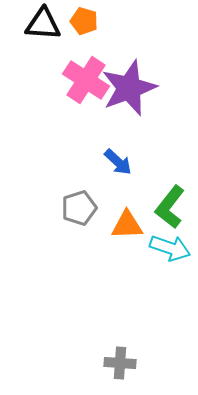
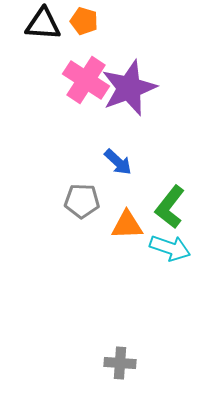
gray pentagon: moved 3 px right, 7 px up; rotated 20 degrees clockwise
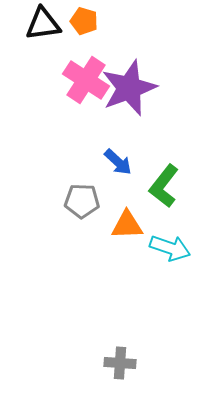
black triangle: rotated 12 degrees counterclockwise
green L-shape: moved 6 px left, 21 px up
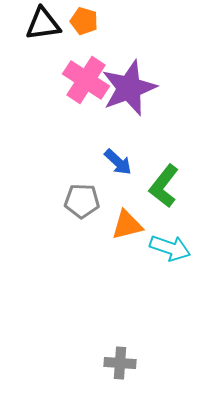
orange triangle: rotated 12 degrees counterclockwise
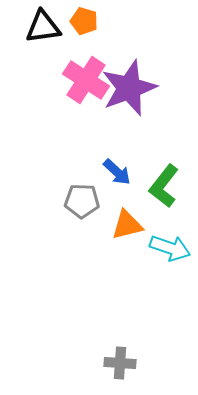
black triangle: moved 3 px down
blue arrow: moved 1 px left, 10 px down
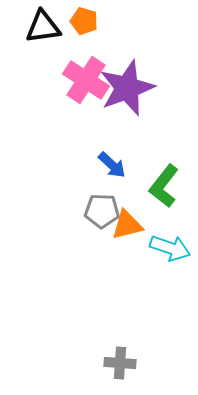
purple star: moved 2 px left
blue arrow: moved 5 px left, 7 px up
gray pentagon: moved 20 px right, 10 px down
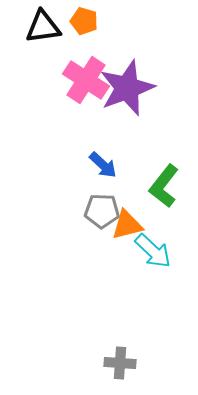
blue arrow: moved 9 px left
cyan arrow: moved 17 px left, 3 px down; rotated 24 degrees clockwise
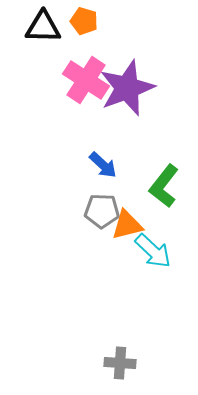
black triangle: rotated 9 degrees clockwise
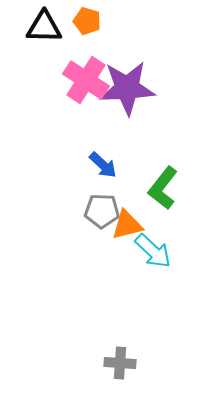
orange pentagon: moved 3 px right
black triangle: moved 1 px right
purple star: rotated 18 degrees clockwise
green L-shape: moved 1 px left, 2 px down
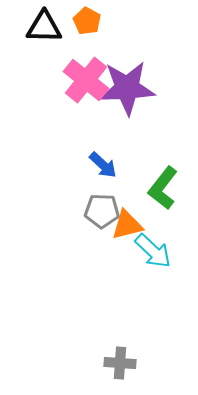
orange pentagon: rotated 12 degrees clockwise
pink cross: rotated 6 degrees clockwise
